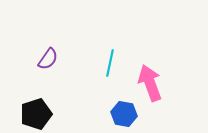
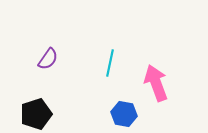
pink arrow: moved 6 px right
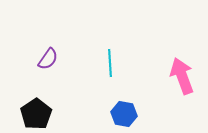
cyan line: rotated 16 degrees counterclockwise
pink arrow: moved 26 px right, 7 px up
black pentagon: rotated 16 degrees counterclockwise
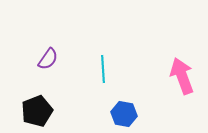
cyan line: moved 7 px left, 6 px down
black pentagon: moved 1 px right, 3 px up; rotated 12 degrees clockwise
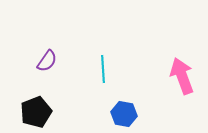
purple semicircle: moved 1 px left, 2 px down
black pentagon: moved 1 px left, 1 px down
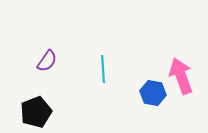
pink arrow: moved 1 px left
blue hexagon: moved 29 px right, 21 px up
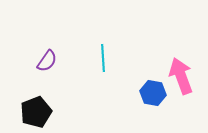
cyan line: moved 11 px up
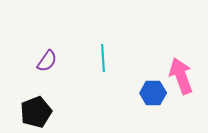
blue hexagon: rotated 10 degrees counterclockwise
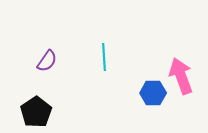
cyan line: moved 1 px right, 1 px up
black pentagon: rotated 12 degrees counterclockwise
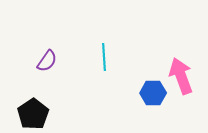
black pentagon: moved 3 px left, 2 px down
